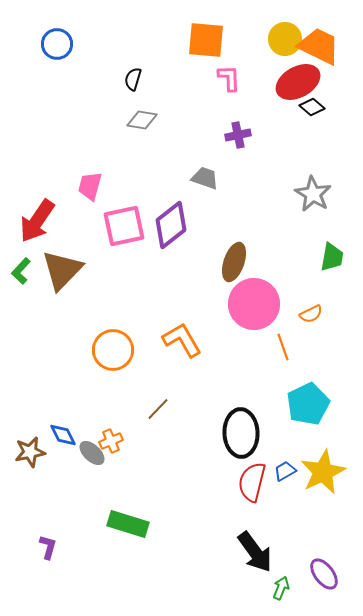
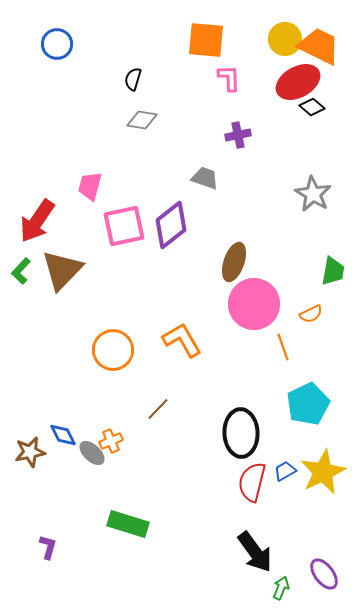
green trapezoid: moved 1 px right, 14 px down
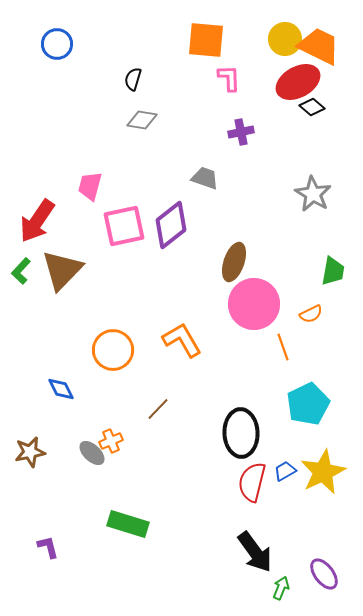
purple cross: moved 3 px right, 3 px up
blue diamond: moved 2 px left, 46 px up
purple L-shape: rotated 30 degrees counterclockwise
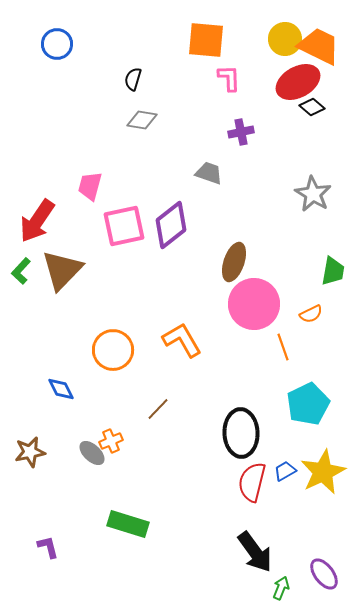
gray trapezoid: moved 4 px right, 5 px up
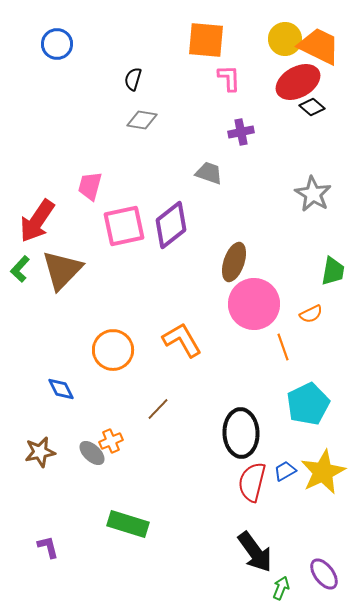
green L-shape: moved 1 px left, 2 px up
brown star: moved 10 px right
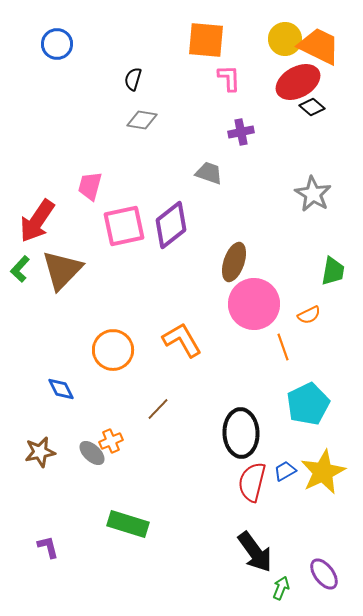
orange semicircle: moved 2 px left, 1 px down
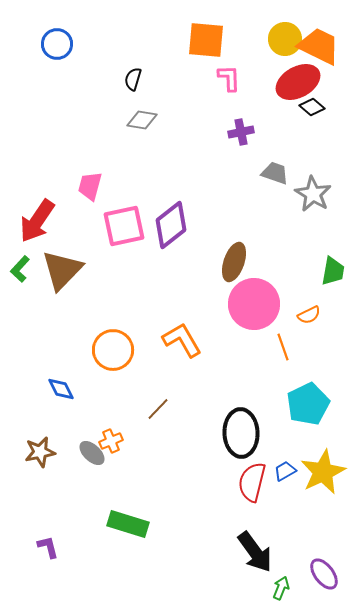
gray trapezoid: moved 66 px right
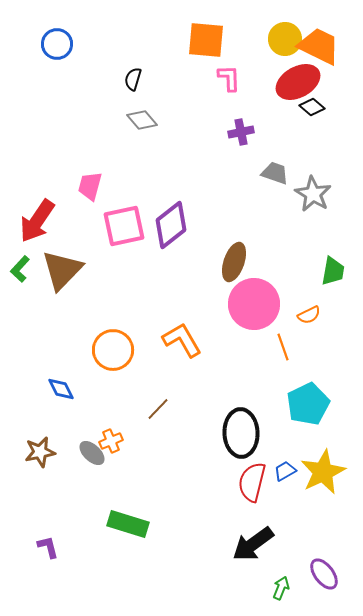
gray diamond: rotated 40 degrees clockwise
black arrow: moved 2 px left, 8 px up; rotated 90 degrees clockwise
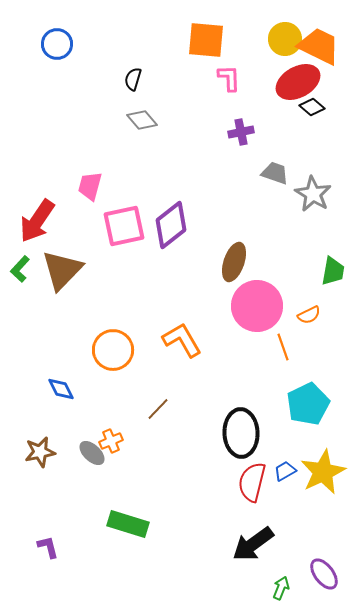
pink circle: moved 3 px right, 2 px down
